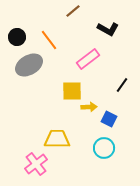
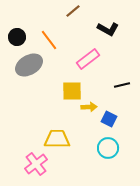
black line: rotated 42 degrees clockwise
cyan circle: moved 4 px right
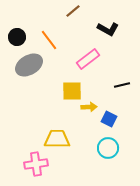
pink cross: rotated 30 degrees clockwise
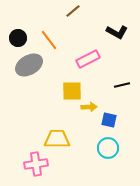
black L-shape: moved 9 px right, 3 px down
black circle: moved 1 px right, 1 px down
pink rectangle: rotated 10 degrees clockwise
blue square: moved 1 px down; rotated 14 degrees counterclockwise
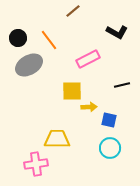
cyan circle: moved 2 px right
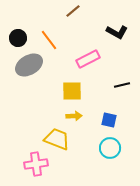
yellow arrow: moved 15 px left, 9 px down
yellow trapezoid: rotated 20 degrees clockwise
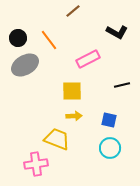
gray ellipse: moved 4 px left
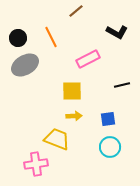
brown line: moved 3 px right
orange line: moved 2 px right, 3 px up; rotated 10 degrees clockwise
blue square: moved 1 px left, 1 px up; rotated 21 degrees counterclockwise
cyan circle: moved 1 px up
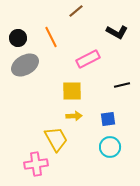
yellow trapezoid: moved 1 px left; rotated 40 degrees clockwise
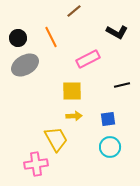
brown line: moved 2 px left
